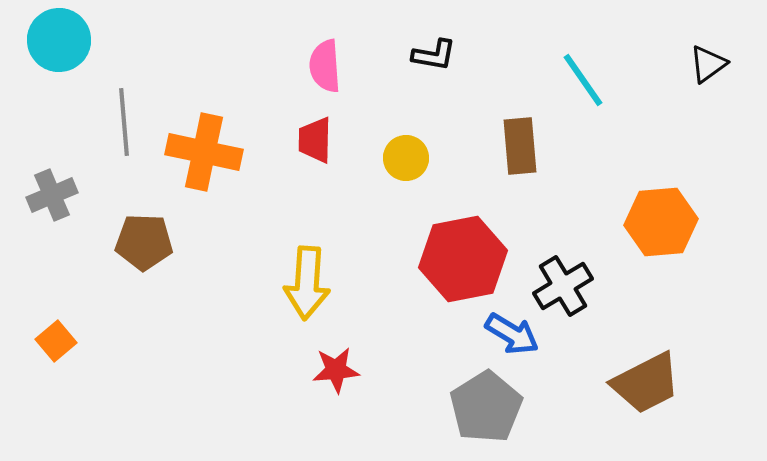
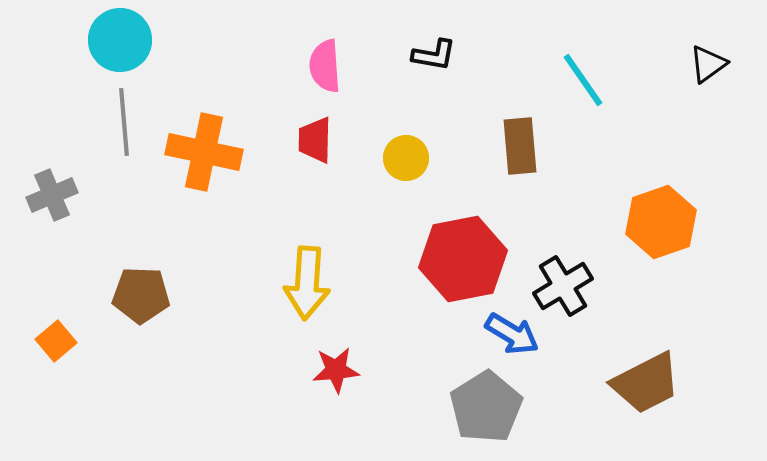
cyan circle: moved 61 px right
orange hexagon: rotated 14 degrees counterclockwise
brown pentagon: moved 3 px left, 53 px down
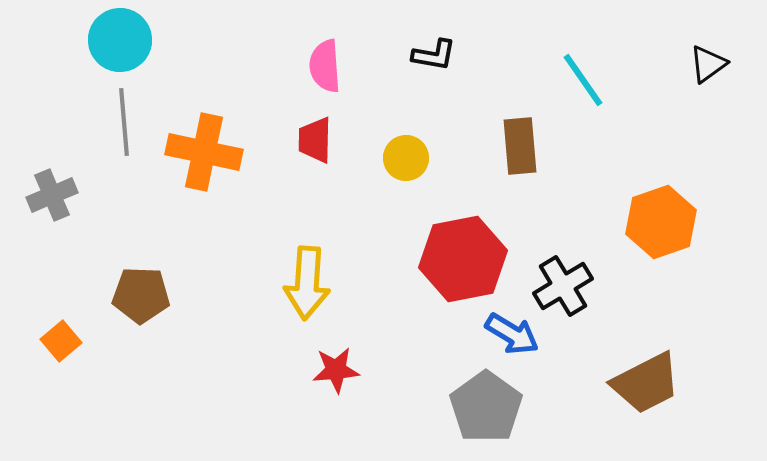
orange square: moved 5 px right
gray pentagon: rotated 4 degrees counterclockwise
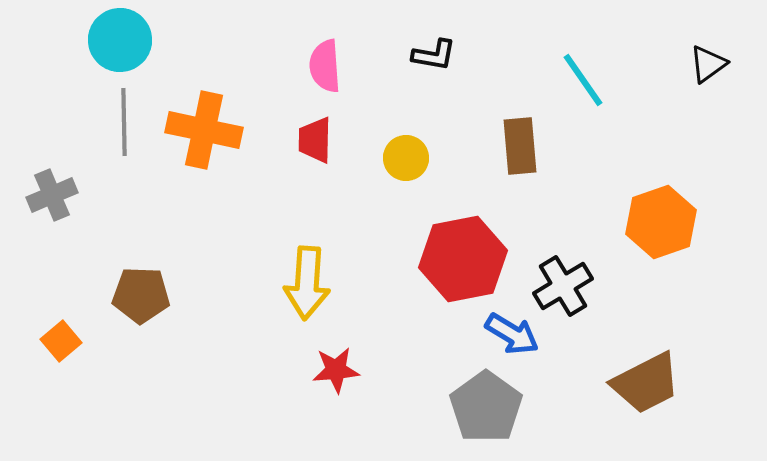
gray line: rotated 4 degrees clockwise
orange cross: moved 22 px up
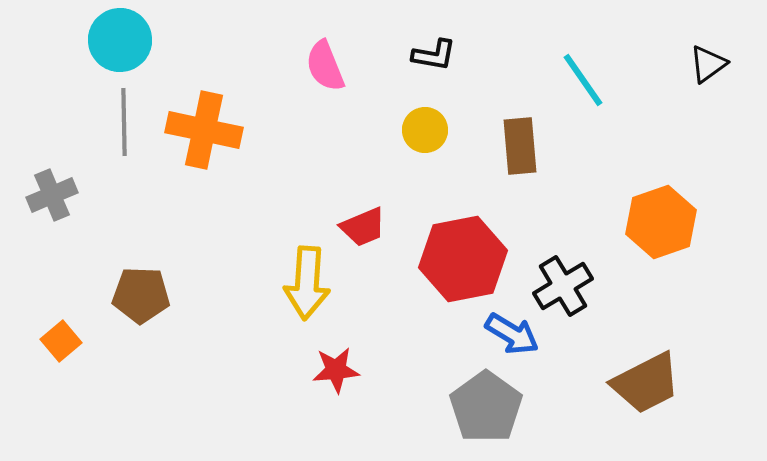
pink semicircle: rotated 18 degrees counterclockwise
red trapezoid: moved 48 px right, 87 px down; rotated 114 degrees counterclockwise
yellow circle: moved 19 px right, 28 px up
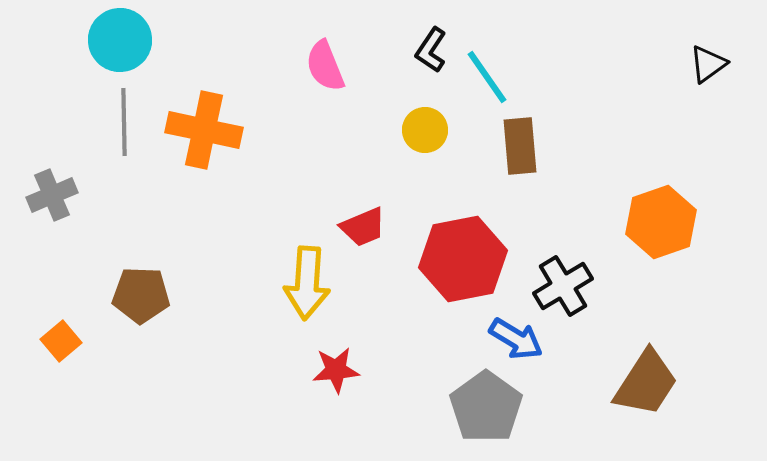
black L-shape: moved 3 px left, 5 px up; rotated 114 degrees clockwise
cyan line: moved 96 px left, 3 px up
blue arrow: moved 4 px right, 5 px down
brown trapezoid: rotated 30 degrees counterclockwise
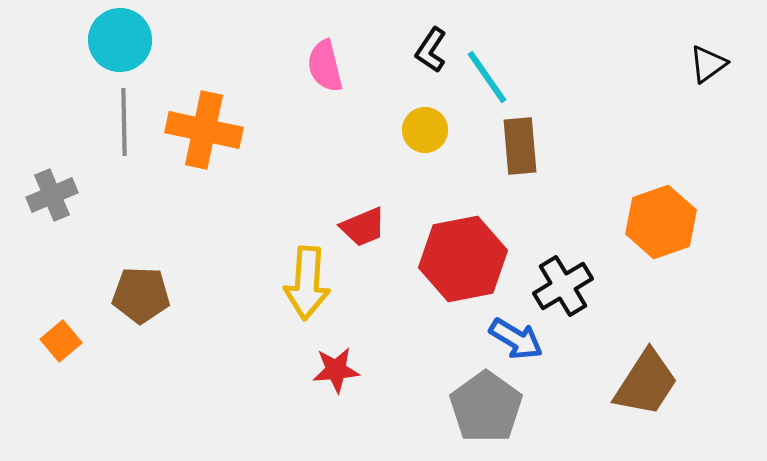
pink semicircle: rotated 8 degrees clockwise
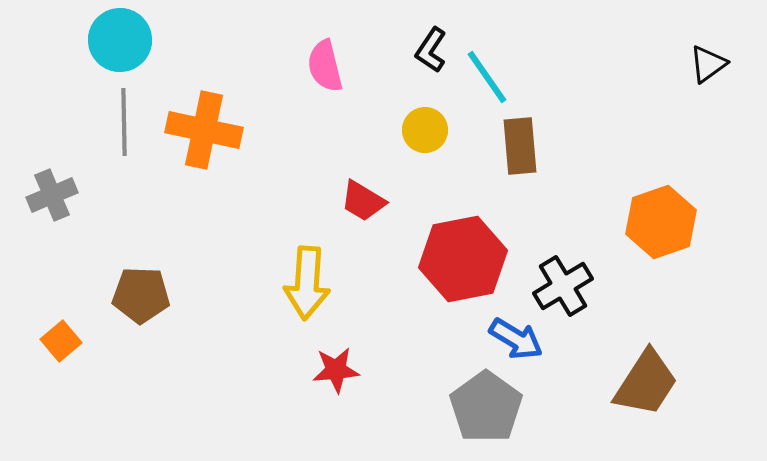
red trapezoid: moved 26 px up; rotated 54 degrees clockwise
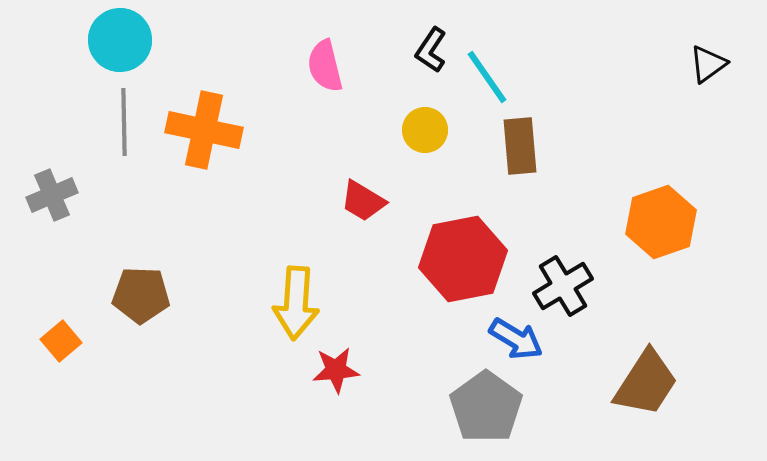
yellow arrow: moved 11 px left, 20 px down
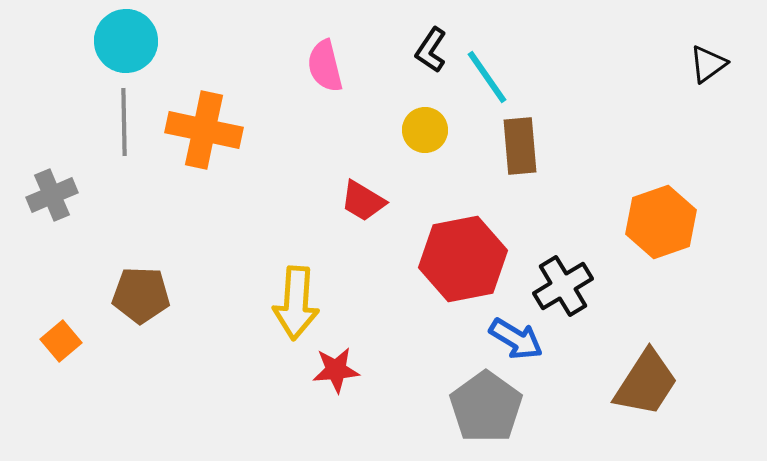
cyan circle: moved 6 px right, 1 px down
